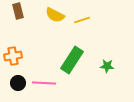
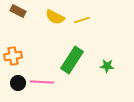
brown rectangle: rotated 49 degrees counterclockwise
yellow semicircle: moved 2 px down
pink line: moved 2 px left, 1 px up
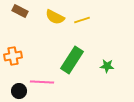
brown rectangle: moved 2 px right
black circle: moved 1 px right, 8 px down
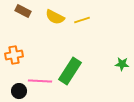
brown rectangle: moved 3 px right
orange cross: moved 1 px right, 1 px up
green rectangle: moved 2 px left, 11 px down
green star: moved 15 px right, 2 px up
pink line: moved 2 px left, 1 px up
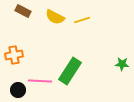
black circle: moved 1 px left, 1 px up
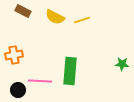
green rectangle: rotated 28 degrees counterclockwise
